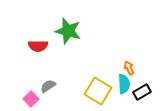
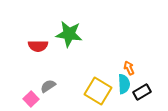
green star: moved 1 px right, 3 px down; rotated 8 degrees counterclockwise
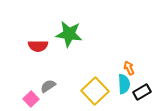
yellow square: moved 3 px left; rotated 16 degrees clockwise
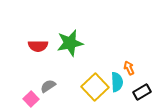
green star: moved 1 px right, 9 px down; rotated 20 degrees counterclockwise
cyan semicircle: moved 7 px left, 2 px up
yellow square: moved 4 px up
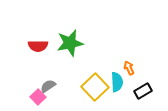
black rectangle: moved 1 px right, 1 px up
pink square: moved 7 px right, 2 px up
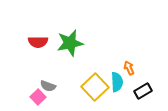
red semicircle: moved 4 px up
gray semicircle: rotated 126 degrees counterclockwise
